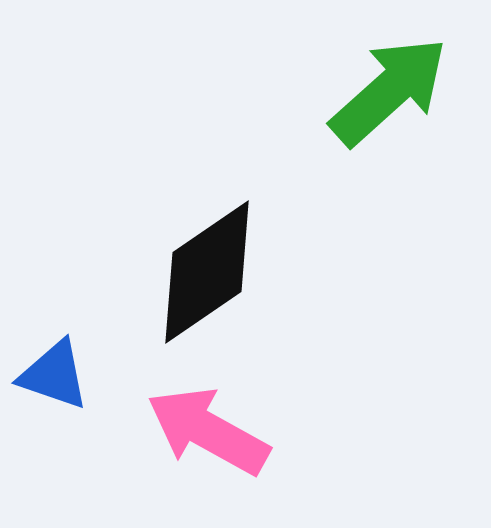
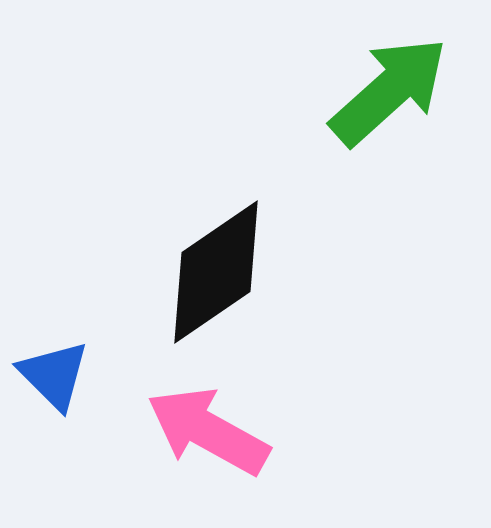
black diamond: moved 9 px right
blue triangle: rotated 26 degrees clockwise
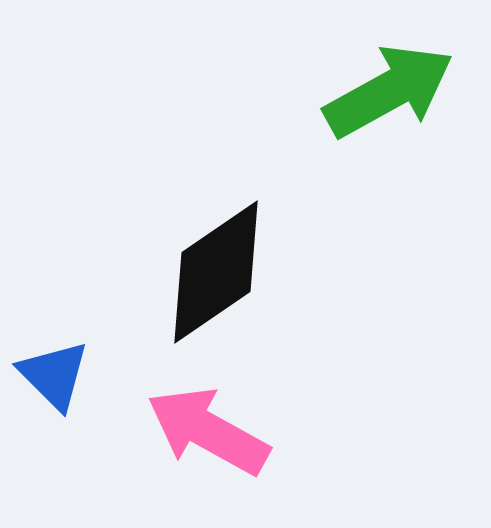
green arrow: rotated 13 degrees clockwise
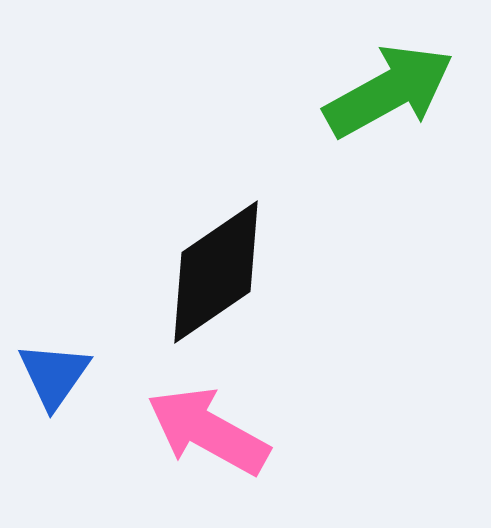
blue triangle: rotated 20 degrees clockwise
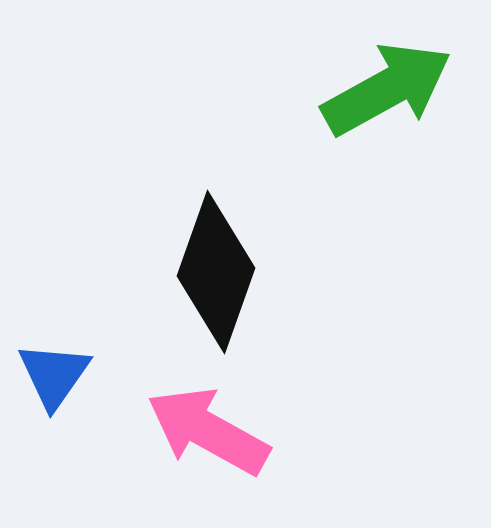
green arrow: moved 2 px left, 2 px up
black diamond: rotated 36 degrees counterclockwise
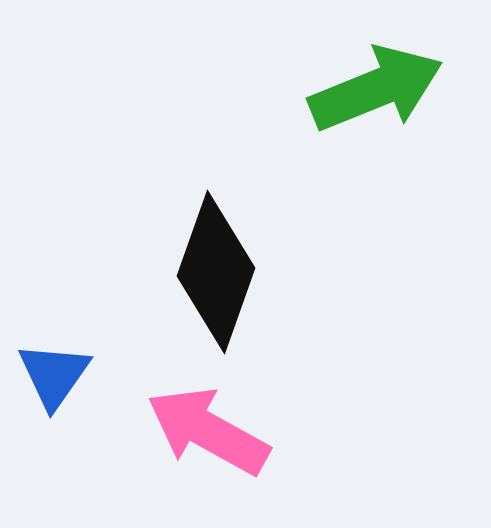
green arrow: moved 11 px left; rotated 7 degrees clockwise
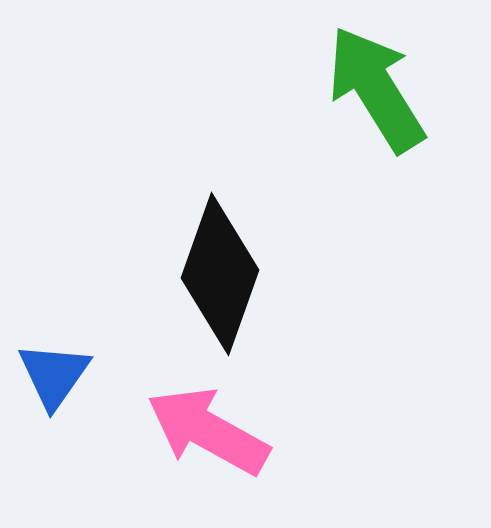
green arrow: rotated 100 degrees counterclockwise
black diamond: moved 4 px right, 2 px down
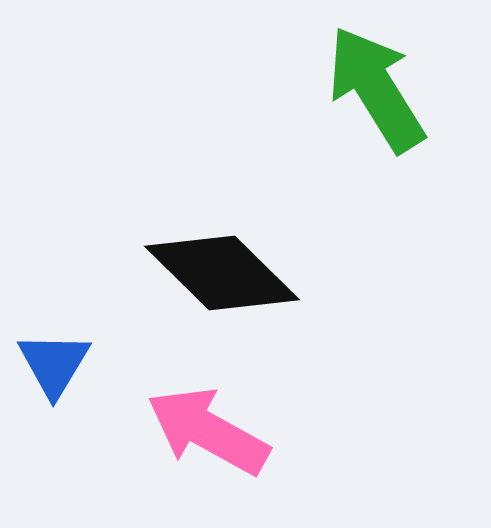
black diamond: moved 2 px right, 1 px up; rotated 65 degrees counterclockwise
blue triangle: moved 11 px up; rotated 4 degrees counterclockwise
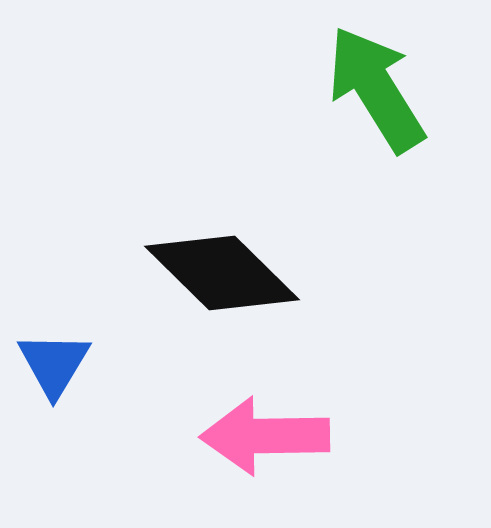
pink arrow: moved 57 px right, 5 px down; rotated 30 degrees counterclockwise
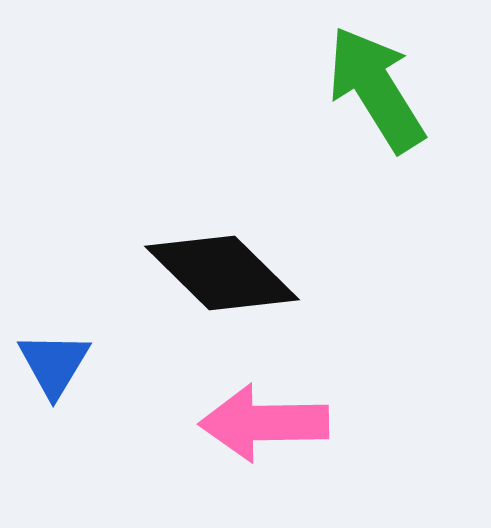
pink arrow: moved 1 px left, 13 px up
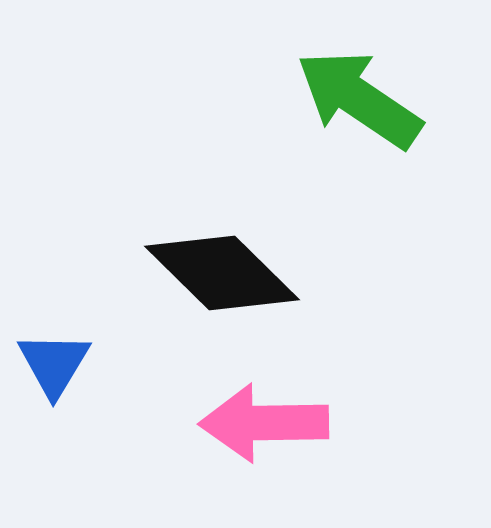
green arrow: moved 17 px left, 10 px down; rotated 24 degrees counterclockwise
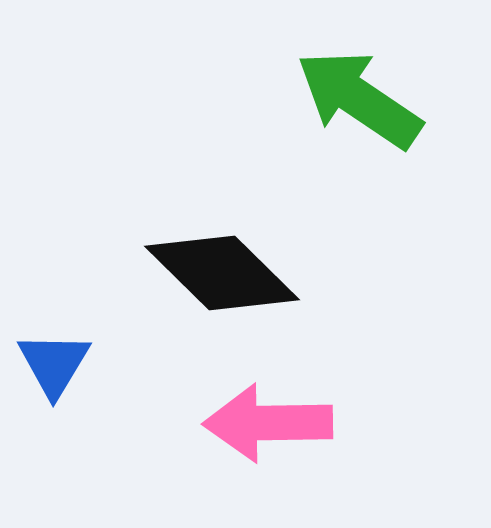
pink arrow: moved 4 px right
